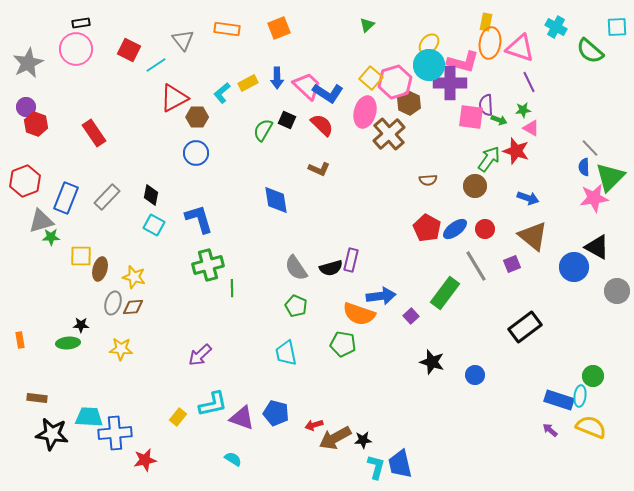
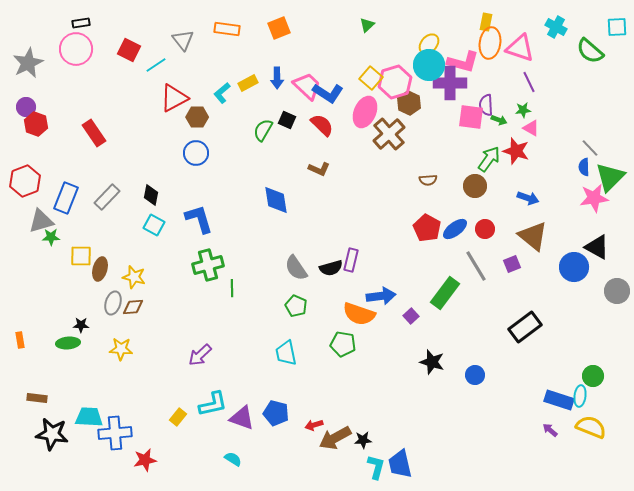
pink ellipse at (365, 112): rotated 8 degrees clockwise
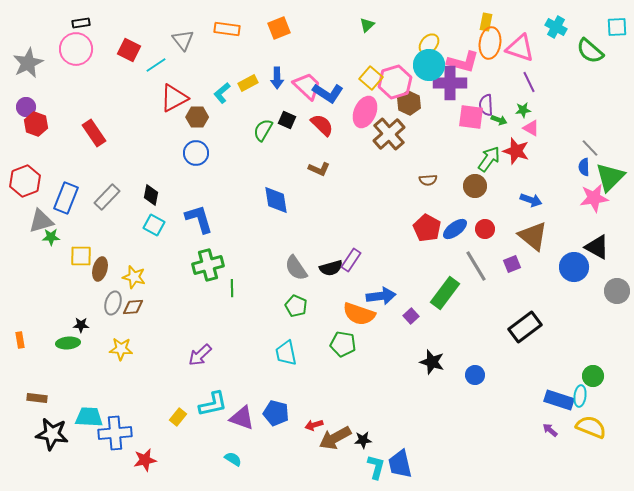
blue arrow at (528, 198): moved 3 px right, 2 px down
purple rectangle at (351, 260): rotated 20 degrees clockwise
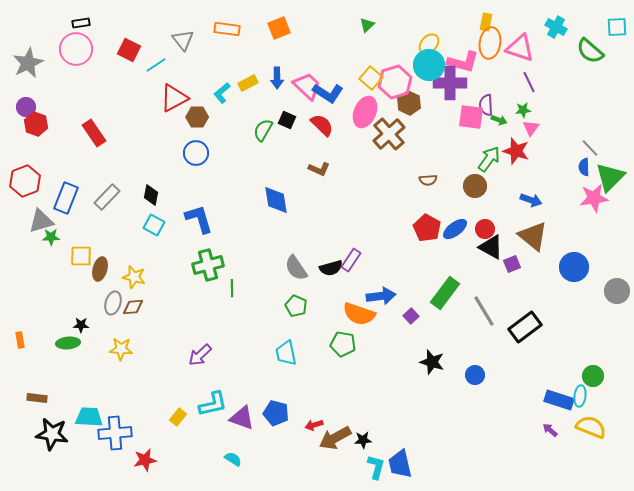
pink triangle at (531, 128): rotated 36 degrees clockwise
black triangle at (597, 247): moved 106 px left
gray line at (476, 266): moved 8 px right, 45 px down
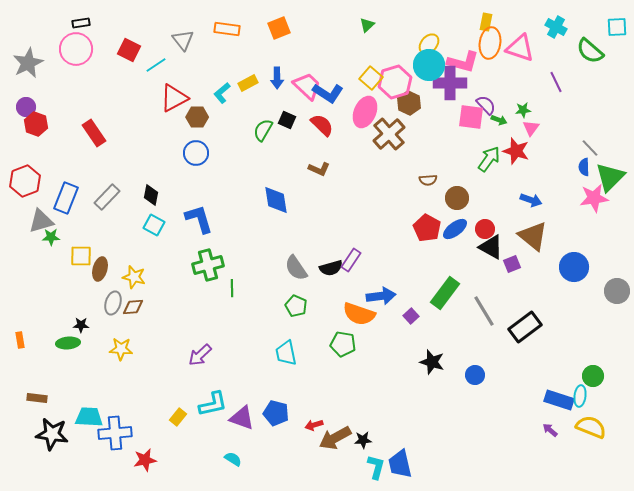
purple line at (529, 82): moved 27 px right
purple semicircle at (486, 105): rotated 140 degrees clockwise
brown circle at (475, 186): moved 18 px left, 12 px down
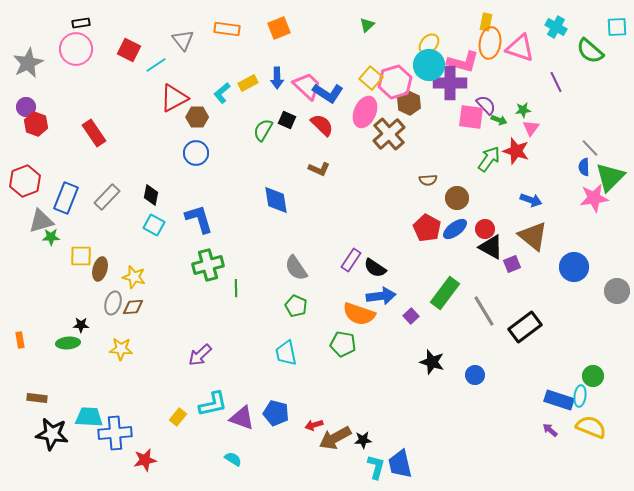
black semicircle at (331, 268): moved 44 px right; rotated 50 degrees clockwise
green line at (232, 288): moved 4 px right
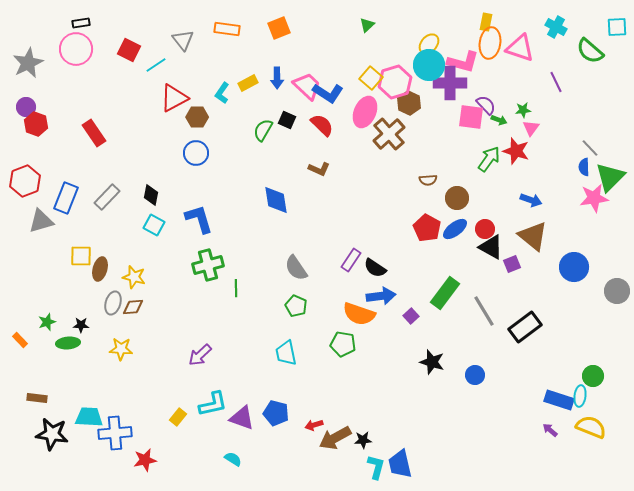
cyan L-shape at (222, 93): rotated 15 degrees counterclockwise
green star at (51, 237): moved 4 px left, 85 px down; rotated 18 degrees counterclockwise
orange rectangle at (20, 340): rotated 35 degrees counterclockwise
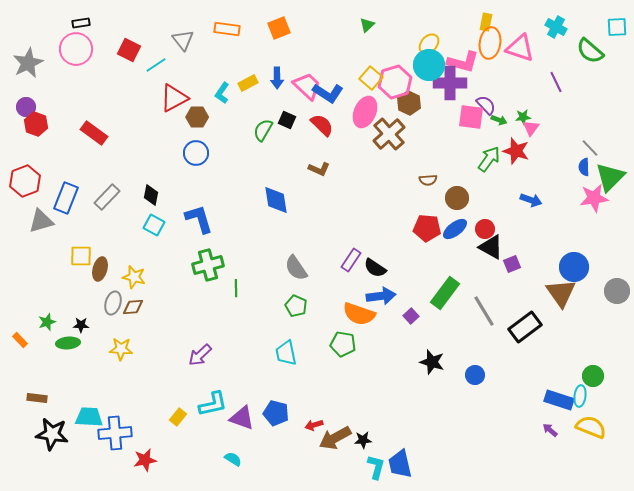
green star at (523, 110): moved 7 px down
red rectangle at (94, 133): rotated 20 degrees counterclockwise
red pentagon at (427, 228): rotated 24 degrees counterclockwise
brown triangle at (533, 236): moved 28 px right, 57 px down; rotated 16 degrees clockwise
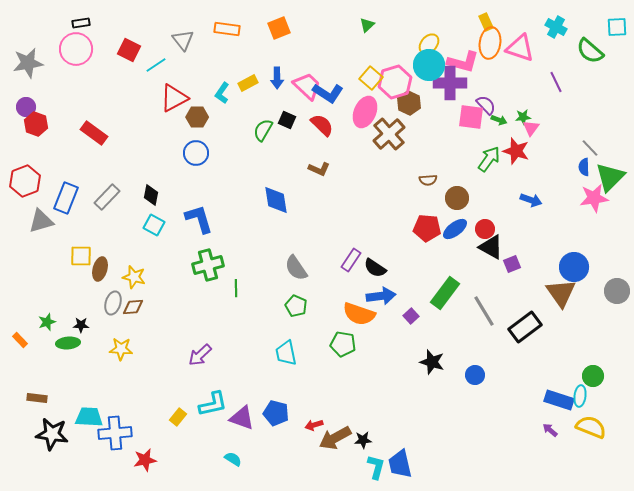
yellow rectangle at (486, 22): rotated 36 degrees counterclockwise
gray star at (28, 63): rotated 16 degrees clockwise
